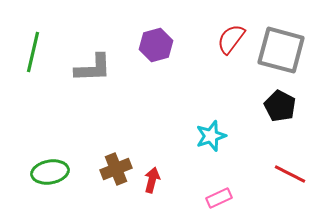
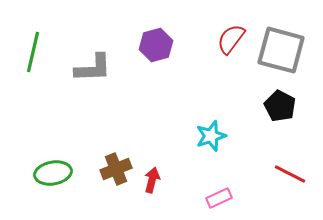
green ellipse: moved 3 px right, 1 px down
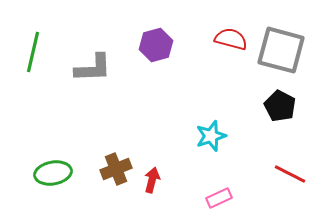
red semicircle: rotated 68 degrees clockwise
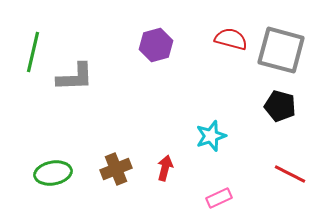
gray L-shape: moved 18 px left, 9 px down
black pentagon: rotated 12 degrees counterclockwise
red arrow: moved 13 px right, 12 px up
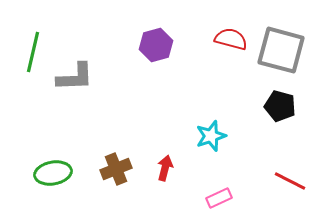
red line: moved 7 px down
